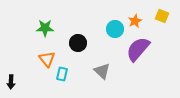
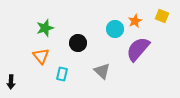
green star: rotated 18 degrees counterclockwise
orange triangle: moved 6 px left, 3 px up
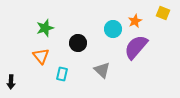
yellow square: moved 1 px right, 3 px up
cyan circle: moved 2 px left
purple semicircle: moved 2 px left, 2 px up
gray triangle: moved 1 px up
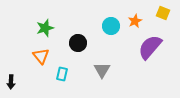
cyan circle: moved 2 px left, 3 px up
purple semicircle: moved 14 px right
gray triangle: rotated 18 degrees clockwise
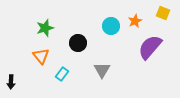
cyan rectangle: rotated 24 degrees clockwise
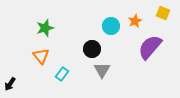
black circle: moved 14 px right, 6 px down
black arrow: moved 1 px left, 2 px down; rotated 32 degrees clockwise
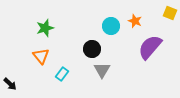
yellow square: moved 7 px right
orange star: rotated 24 degrees counterclockwise
black arrow: rotated 80 degrees counterclockwise
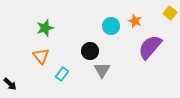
yellow square: rotated 16 degrees clockwise
black circle: moved 2 px left, 2 px down
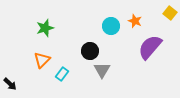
orange triangle: moved 1 px right, 4 px down; rotated 24 degrees clockwise
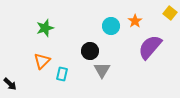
orange star: rotated 16 degrees clockwise
orange triangle: moved 1 px down
cyan rectangle: rotated 24 degrees counterclockwise
